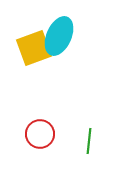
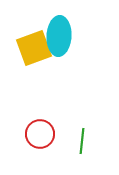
cyan ellipse: rotated 21 degrees counterclockwise
green line: moved 7 px left
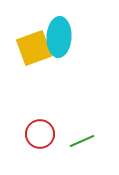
cyan ellipse: moved 1 px down
green line: rotated 60 degrees clockwise
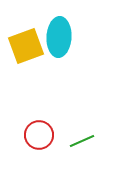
yellow square: moved 8 px left, 2 px up
red circle: moved 1 px left, 1 px down
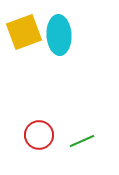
cyan ellipse: moved 2 px up; rotated 6 degrees counterclockwise
yellow square: moved 2 px left, 14 px up
